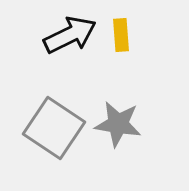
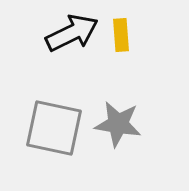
black arrow: moved 2 px right, 2 px up
gray square: rotated 22 degrees counterclockwise
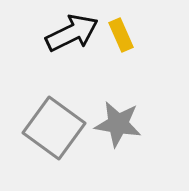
yellow rectangle: rotated 20 degrees counterclockwise
gray square: rotated 24 degrees clockwise
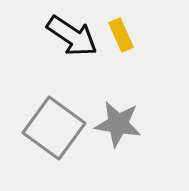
black arrow: moved 3 px down; rotated 60 degrees clockwise
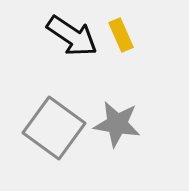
gray star: moved 1 px left
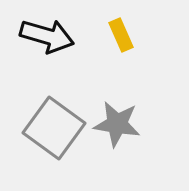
black arrow: moved 25 px left; rotated 18 degrees counterclockwise
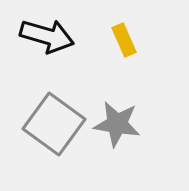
yellow rectangle: moved 3 px right, 5 px down
gray square: moved 4 px up
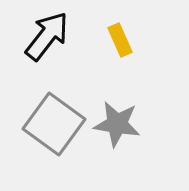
black arrow: rotated 68 degrees counterclockwise
yellow rectangle: moved 4 px left
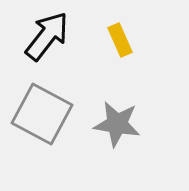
gray square: moved 12 px left, 10 px up; rotated 8 degrees counterclockwise
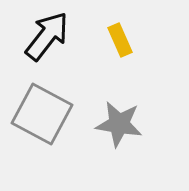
gray star: moved 2 px right
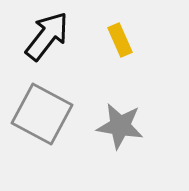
gray star: moved 1 px right, 2 px down
